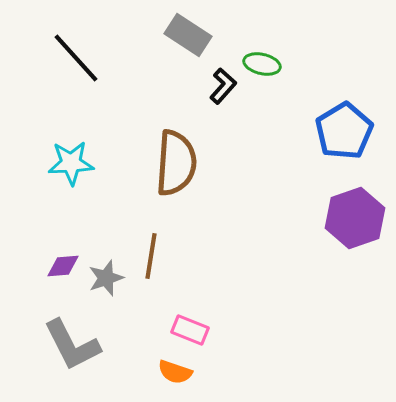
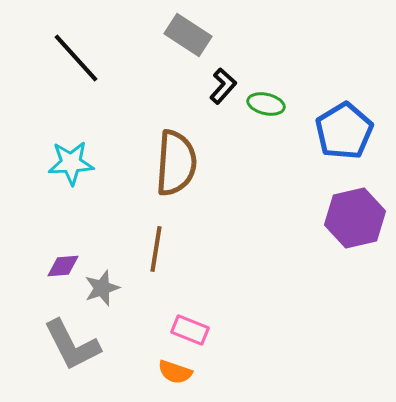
green ellipse: moved 4 px right, 40 px down
purple hexagon: rotated 6 degrees clockwise
brown line: moved 5 px right, 7 px up
gray star: moved 4 px left, 10 px down
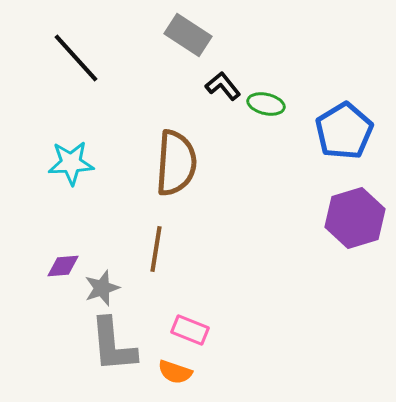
black L-shape: rotated 81 degrees counterclockwise
purple hexagon: rotated 4 degrees counterclockwise
gray L-shape: moved 41 px right; rotated 22 degrees clockwise
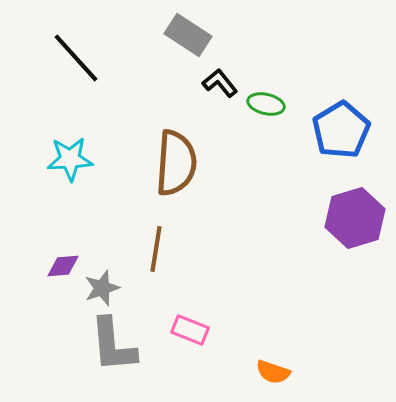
black L-shape: moved 3 px left, 3 px up
blue pentagon: moved 3 px left, 1 px up
cyan star: moved 1 px left, 4 px up
orange semicircle: moved 98 px right
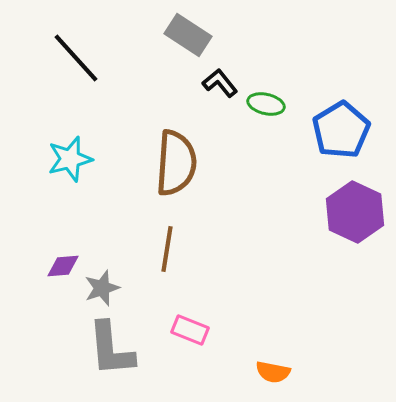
cyan star: rotated 12 degrees counterclockwise
purple hexagon: moved 6 px up; rotated 18 degrees counterclockwise
brown line: moved 11 px right
gray L-shape: moved 2 px left, 4 px down
orange semicircle: rotated 8 degrees counterclockwise
